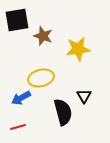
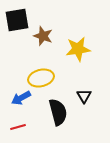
black semicircle: moved 5 px left
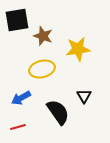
yellow ellipse: moved 1 px right, 9 px up
black semicircle: rotated 20 degrees counterclockwise
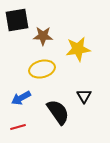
brown star: rotated 18 degrees counterclockwise
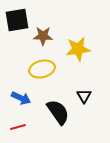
blue arrow: rotated 126 degrees counterclockwise
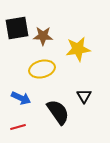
black square: moved 8 px down
